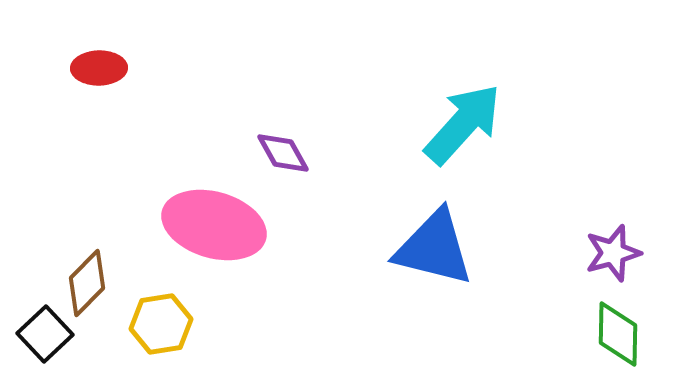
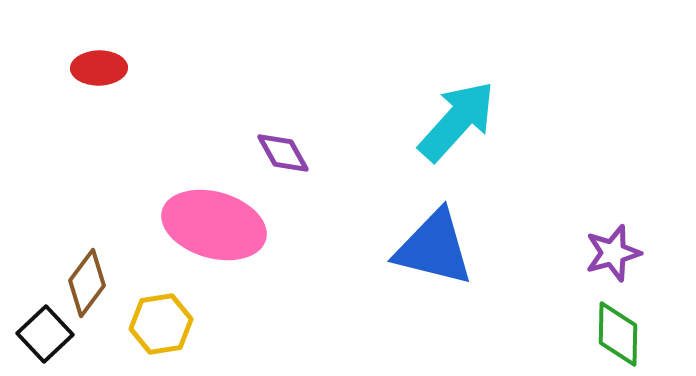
cyan arrow: moved 6 px left, 3 px up
brown diamond: rotated 8 degrees counterclockwise
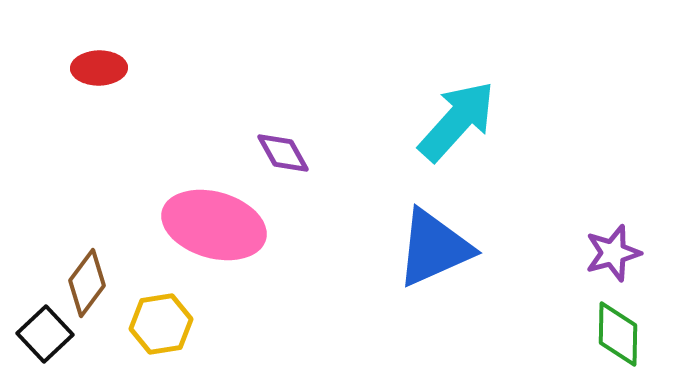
blue triangle: rotated 38 degrees counterclockwise
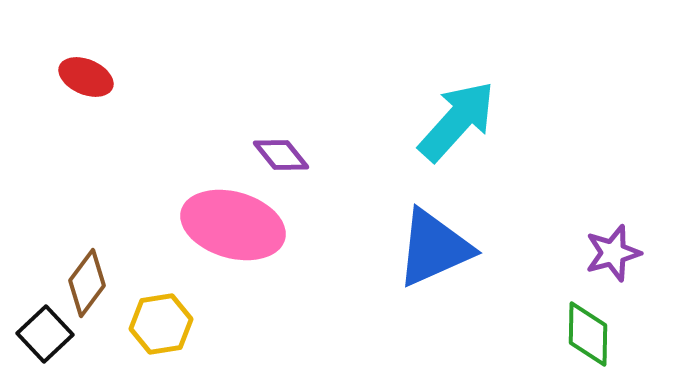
red ellipse: moved 13 px left, 9 px down; rotated 24 degrees clockwise
purple diamond: moved 2 px left, 2 px down; rotated 10 degrees counterclockwise
pink ellipse: moved 19 px right
green diamond: moved 30 px left
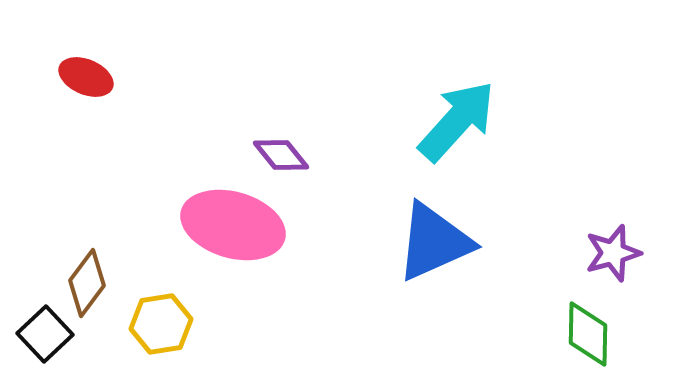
blue triangle: moved 6 px up
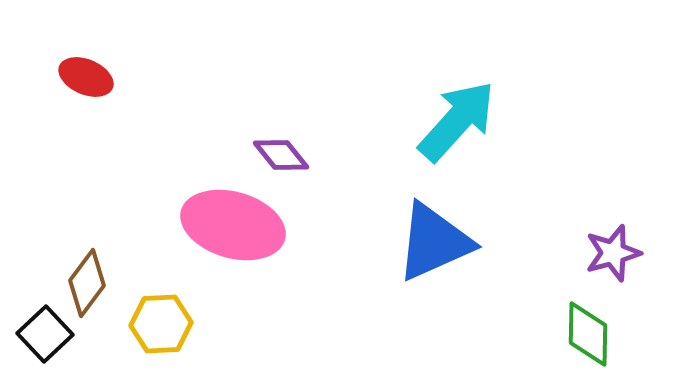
yellow hexagon: rotated 6 degrees clockwise
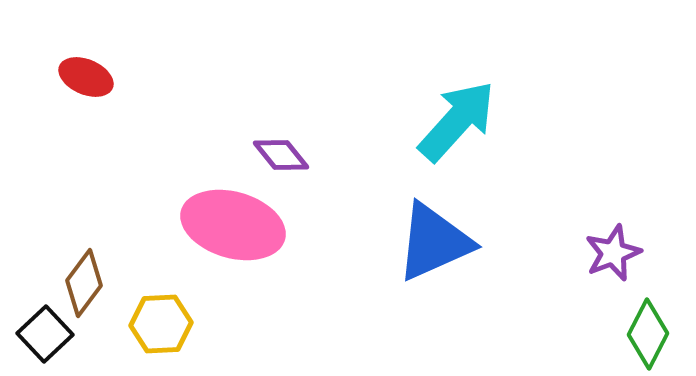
purple star: rotated 6 degrees counterclockwise
brown diamond: moved 3 px left
green diamond: moved 60 px right; rotated 26 degrees clockwise
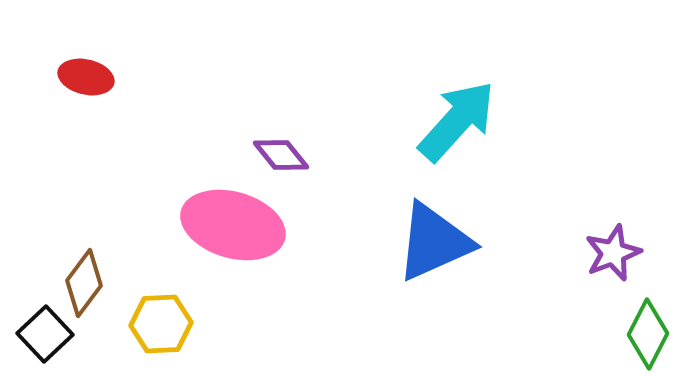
red ellipse: rotated 10 degrees counterclockwise
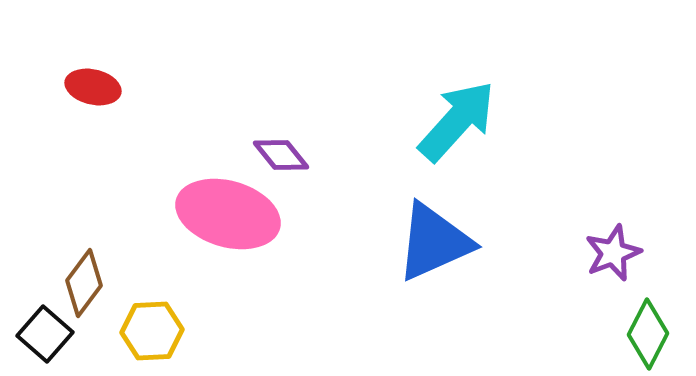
red ellipse: moved 7 px right, 10 px down
pink ellipse: moved 5 px left, 11 px up
yellow hexagon: moved 9 px left, 7 px down
black square: rotated 6 degrees counterclockwise
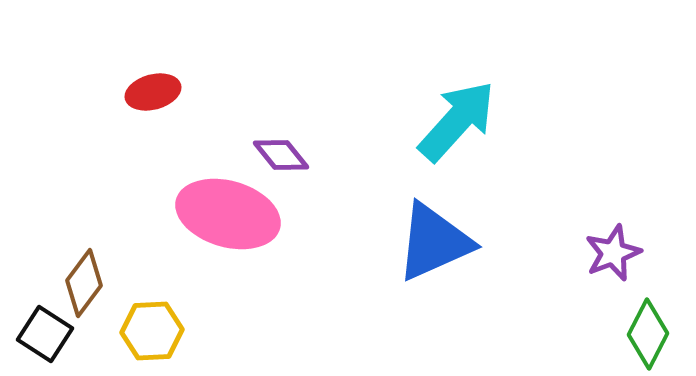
red ellipse: moved 60 px right, 5 px down; rotated 28 degrees counterclockwise
black square: rotated 8 degrees counterclockwise
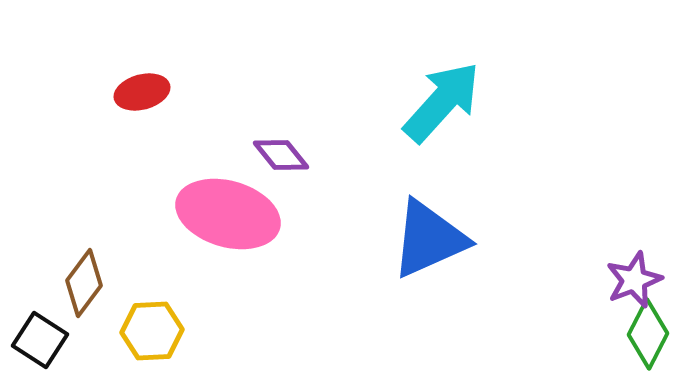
red ellipse: moved 11 px left
cyan arrow: moved 15 px left, 19 px up
blue triangle: moved 5 px left, 3 px up
purple star: moved 21 px right, 27 px down
black square: moved 5 px left, 6 px down
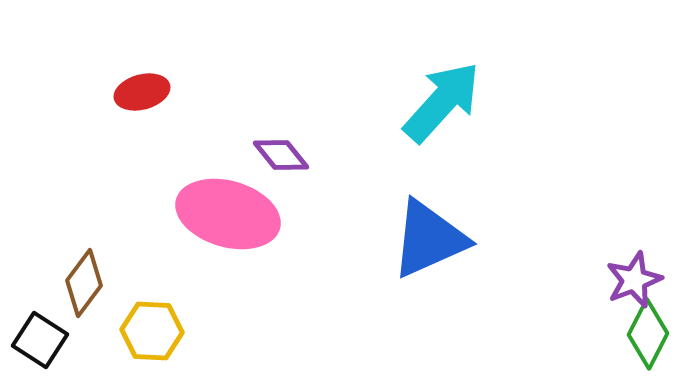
yellow hexagon: rotated 6 degrees clockwise
